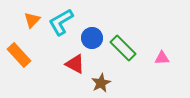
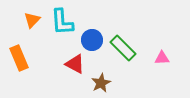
cyan L-shape: moved 1 px right; rotated 64 degrees counterclockwise
blue circle: moved 2 px down
orange rectangle: moved 3 px down; rotated 20 degrees clockwise
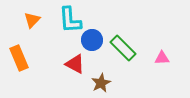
cyan L-shape: moved 8 px right, 2 px up
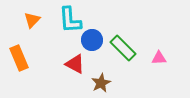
pink triangle: moved 3 px left
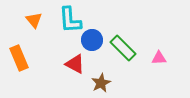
orange triangle: moved 2 px right; rotated 24 degrees counterclockwise
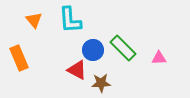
blue circle: moved 1 px right, 10 px down
red triangle: moved 2 px right, 6 px down
brown star: rotated 24 degrees clockwise
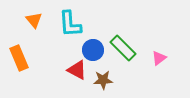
cyan L-shape: moved 4 px down
pink triangle: rotated 35 degrees counterclockwise
brown star: moved 2 px right, 3 px up
